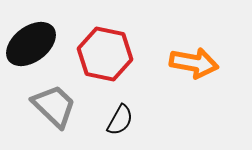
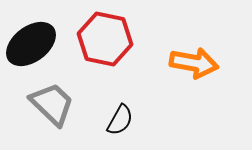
red hexagon: moved 15 px up
gray trapezoid: moved 2 px left, 2 px up
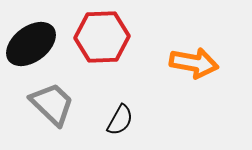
red hexagon: moved 3 px left, 2 px up; rotated 14 degrees counterclockwise
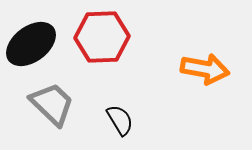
orange arrow: moved 11 px right, 6 px down
black semicircle: rotated 60 degrees counterclockwise
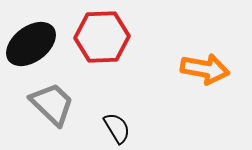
black semicircle: moved 3 px left, 8 px down
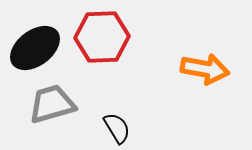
black ellipse: moved 4 px right, 4 px down
gray trapezoid: rotated 60 degrees counterclockwise
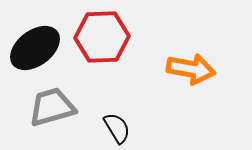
orange arrow: moved 14 px left
gray trapezoid: moved 3 px down
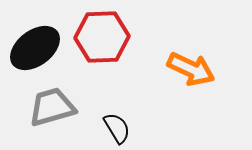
orange arrow: rotated 15 degrees clockwise
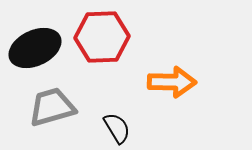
black ellipse: rotated 12 degrees clockwise
orange arrow: moved 19 px left, 13 px down; rotated 24 degrees counterclockwise
